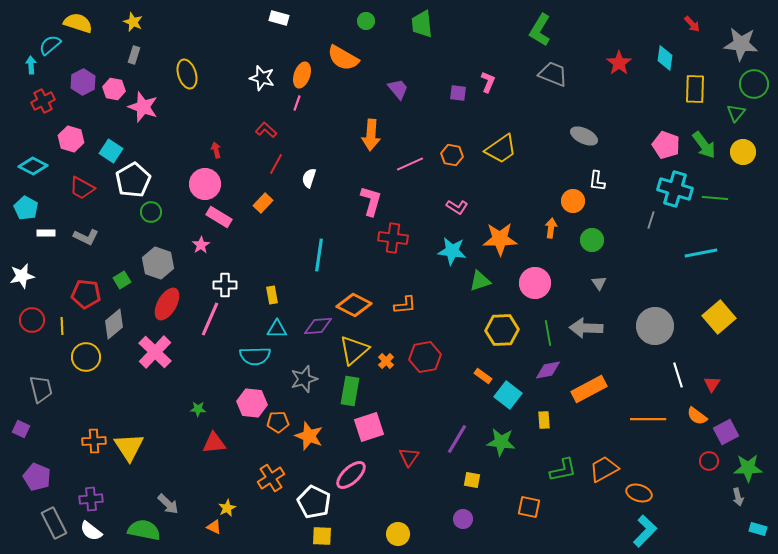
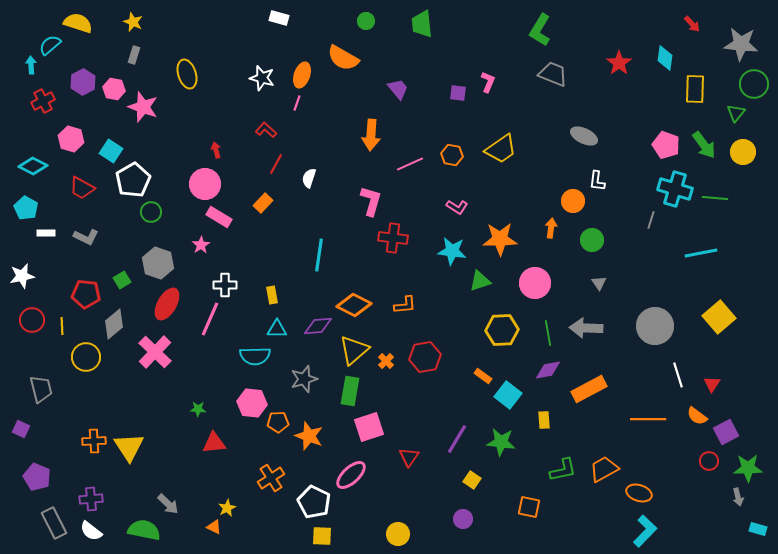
yellow square at (472, 480): rotated 24 degrees clockwise
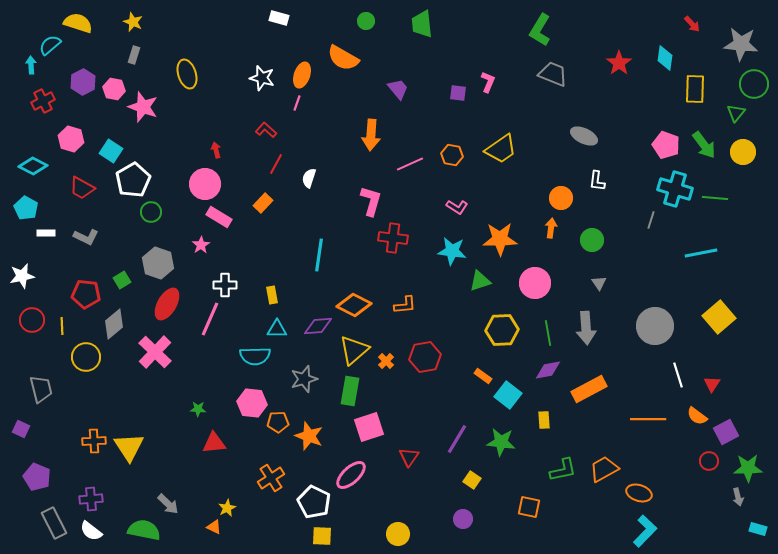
orange circle at (573, 201): moved 12 px left, 3 px up
gray arrow at (586, 328): rotated 96 degrees counterclockwise
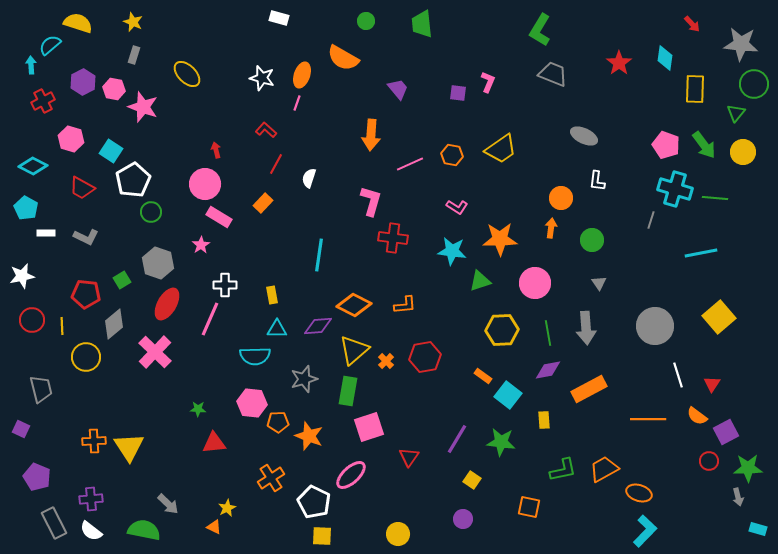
yellow ellipse at (187, 74): rotated 28 degrees counterclockwise
green rectangle at (350, 391): moved 2 px left
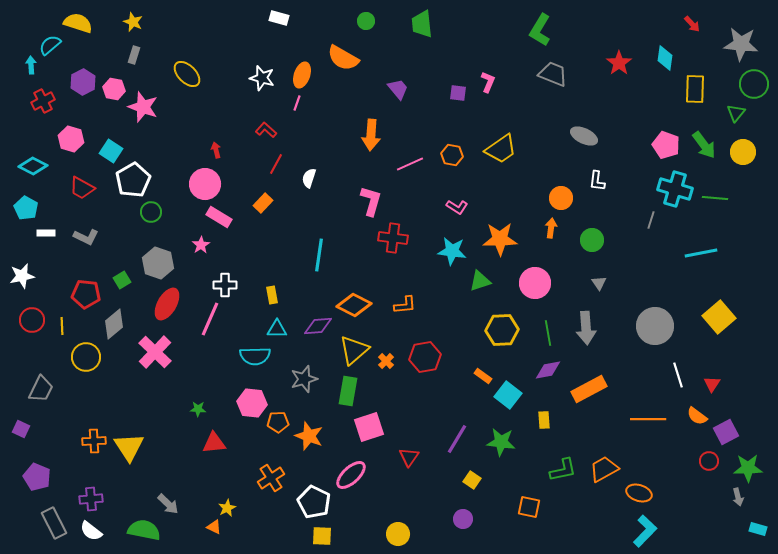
gray trapezoid at (41, 389): rotated 40 degrees clockwise
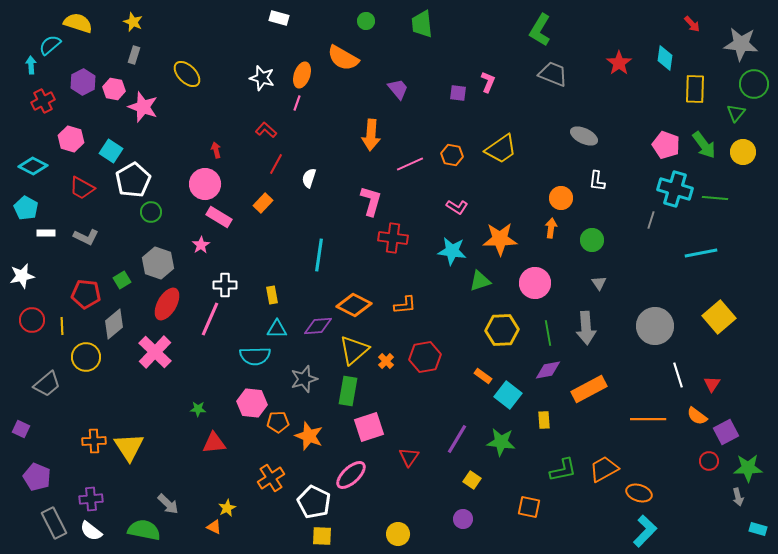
gray trapezoid at (41, 389): moved 6 px right, 5 px up; rotated 24 degrees clockwise
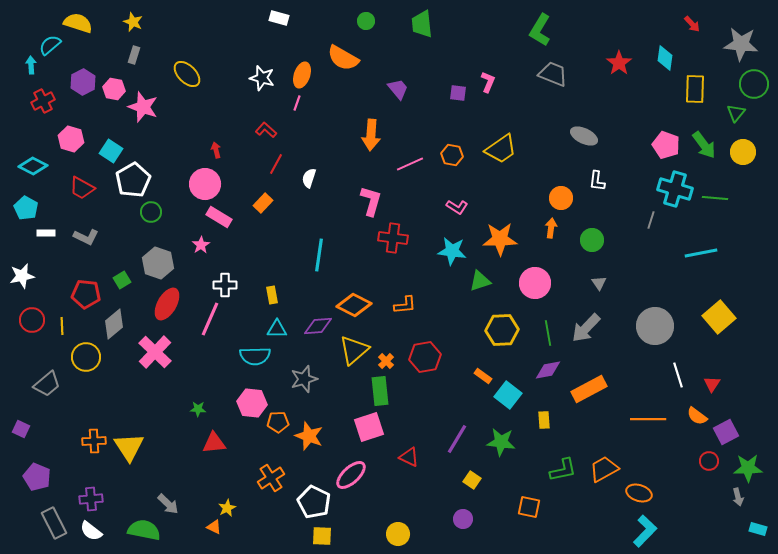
gray arrow at (586, 328): rotated 48 degrees clockwise
green rectangle at (348, 391): moved 32 px right; rotated 16 degrees counterclockwise
red triangle at (409, 457): rotated 40 degrees counterclockwise
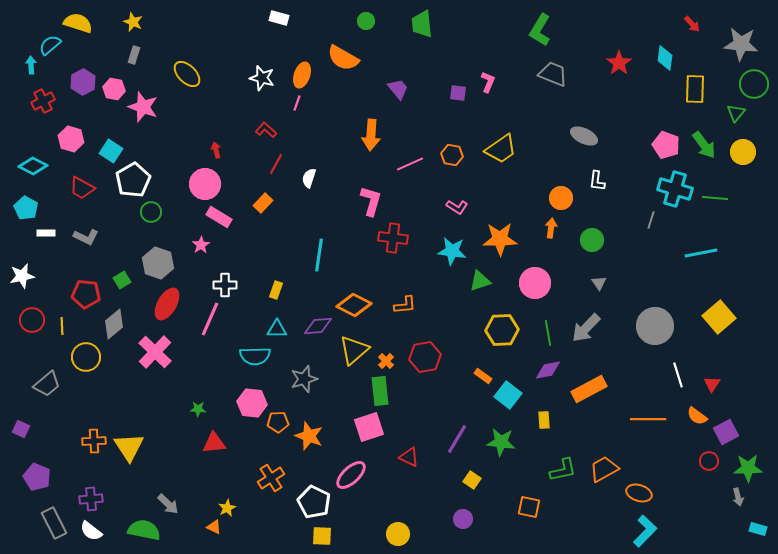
yellow rectangle at (272, 295): moved 4 px right, 5 px up; rotated 30 degrees clockwise
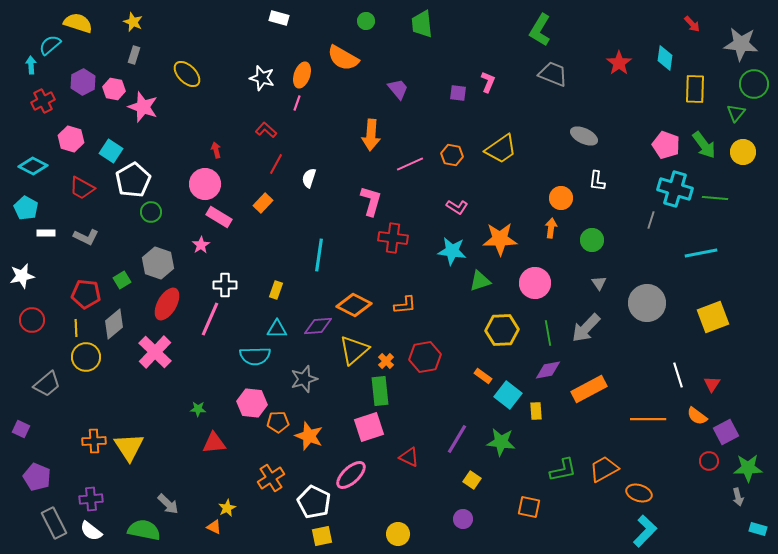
yellow square at (719, 317): moved 6 px left; rotated 20 degrees clockwise
yellow line at (62, 326): moved 14 px right, 2 px down
gray circle at (655, 326): moved 8 px left, 23 px up
yellow rectangle at (544, 420): moved 8 px left, 9 px up
yellow square at (322, 536): rotated 15 degrees counterclockwise
